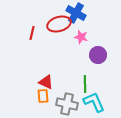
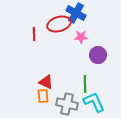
red line: moved 2 px right, 1 px down; rotated 16 degrees counterclockwise
pink star: rotated 16 degrees counterclockwise
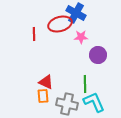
red ellipse: moved 1 px right
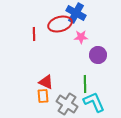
gray cross: rotated 20 degrees clockwise
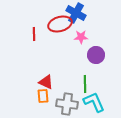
purple circle: moved 2 px left
gray cross: rotated 25 degrees counterclockwise
